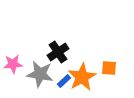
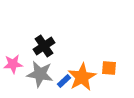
black cross: moved 14 px left, 6 px up
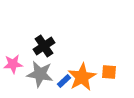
orange square: moved 4 px down
